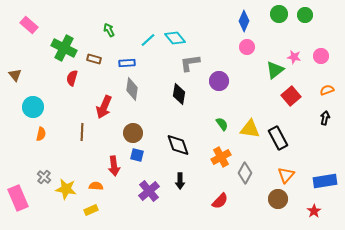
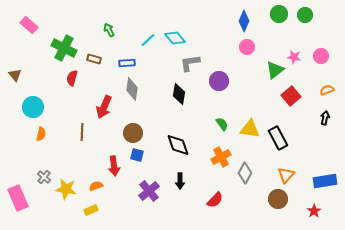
orange semicircle at (96, 186): rotated 24 degrees counterclockwise
red semicircle at (220, 201): moved 5 px left, 1 px up
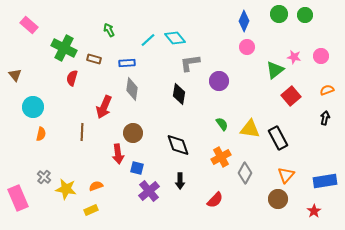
blue square at (137, 155): moved 13 px down
red arrow at (114, 166): moved 4 px right, 12 px up
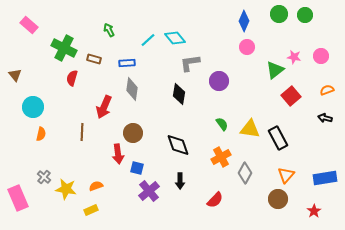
black arrow at (325, 118): rotated 88 degrees counterclockwise
blue rectangle at (325, 181): moved 3 px up
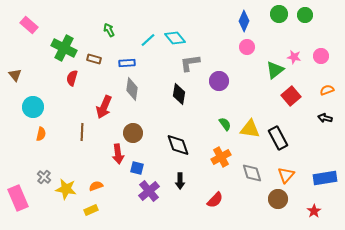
green semicircle at (222, 124): moved 3 px right
gray diamond at (245, 173): moved 7 px right; rotated 45 degrees counterclockwise
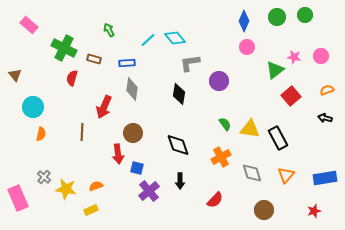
green circle at (279, 14): moved 2 px left, 3 px down
brown circle at (278, 199): moved 14 px left, 11 px down
red star at (314, 211): rotated 16 degrees clockwise
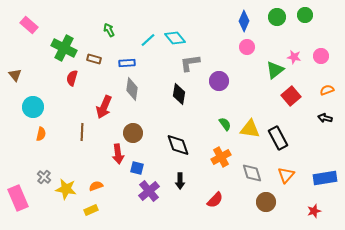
brown circle at (264, 210): moved 2 px right, 8 px up
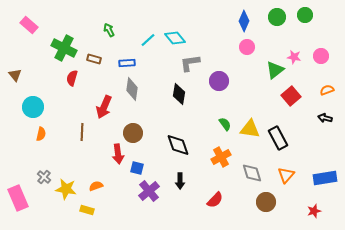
yellow rectangle at (91, 210): moved 4 px left; rotated 40 degrees clockwise
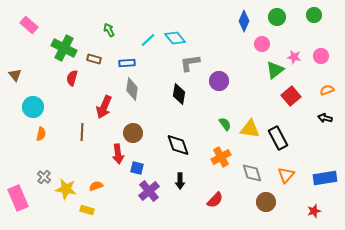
green circle at (305, 15): moved 9 px right
pink circle at (247, 47): moved 15 px right, 3 px up
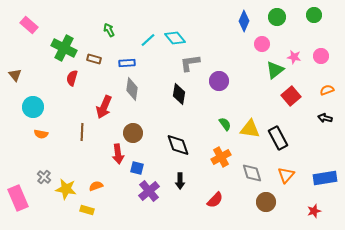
orange semicircle at (41, 134): rotated 88 degrees clockwise
